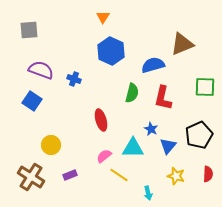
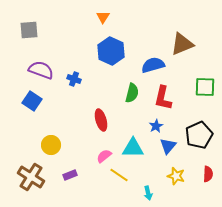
blue star: moved 5 px right, 3 px up; rotated 16 degrees clockwise
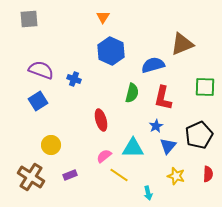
gray square: moved 11 px up
blue square: moved 6 px right; rotated 24 degrees clockwise
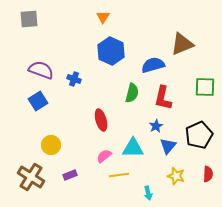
yellow line: rotated 42 degrees counterclockwise
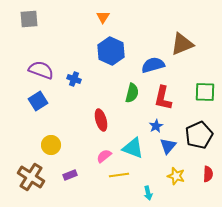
green square: moved 5 px down
cyan triangle: rotated 20 degrees clockwise
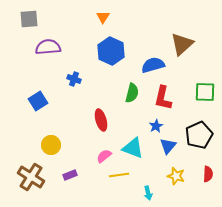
brown triangle: rotated 20 degrees counterclockwise
purple semicircle: moved 7 px right, 23 px up; rotated 25 degrees counterclockwise
